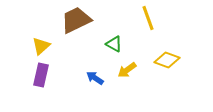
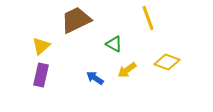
yellow diamond: moved 2 px down
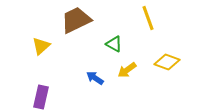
purple rectangle: moved 22 px down
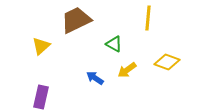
yellow line: rotated 25 degrees clockwise
